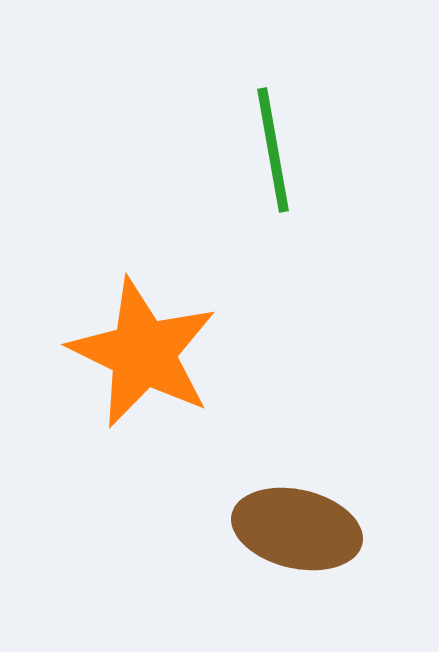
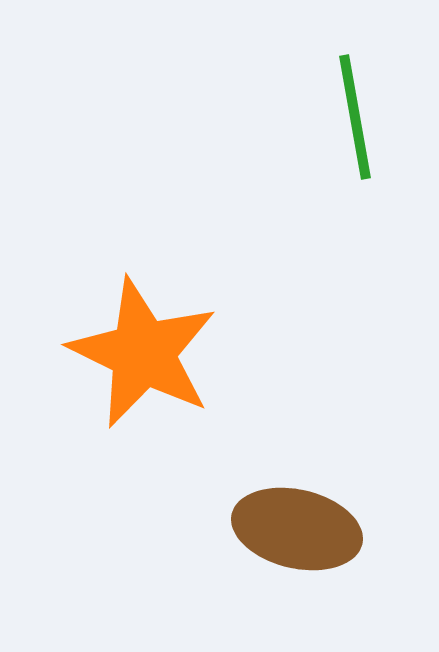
green line: moved 82 px right, 33 px up
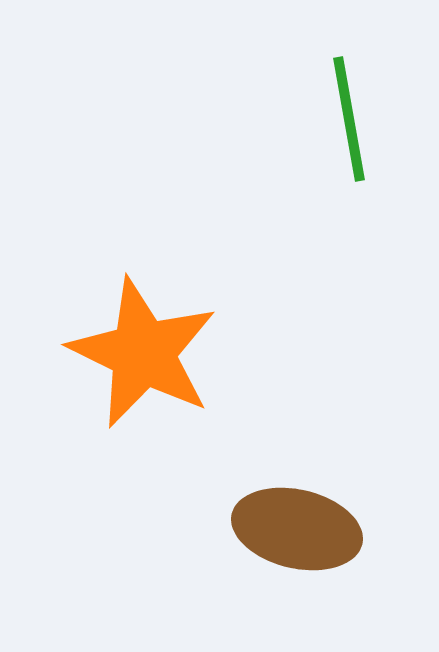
green line: moved 6 px left, 2 px down
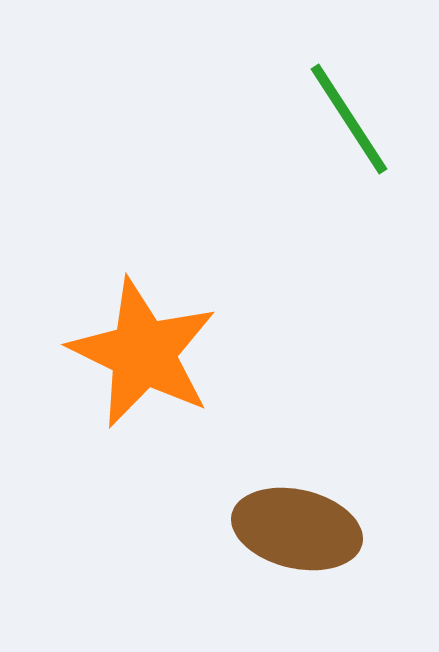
green line: rotated 23 degrees counterclockwise
